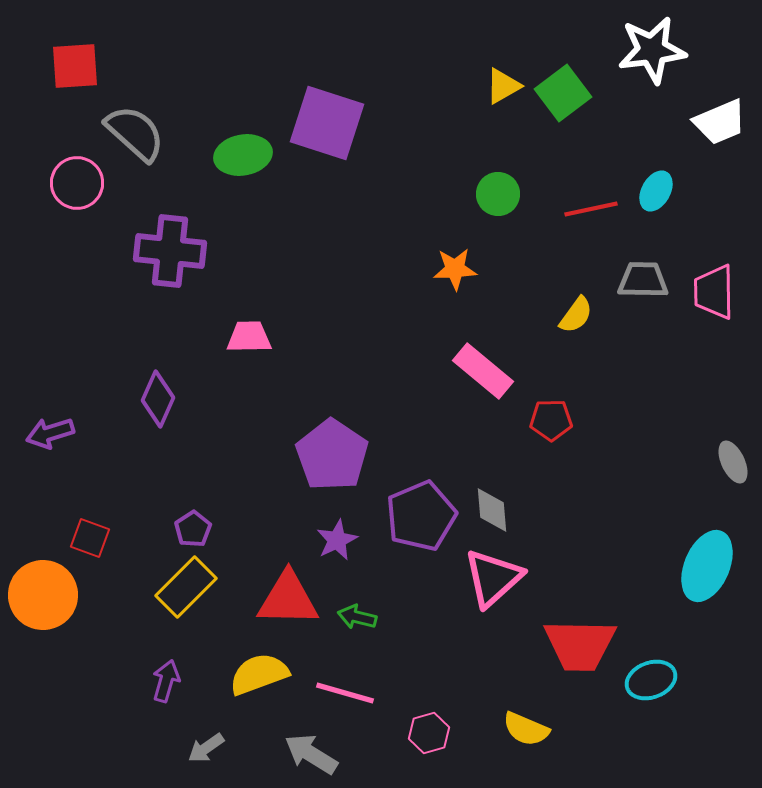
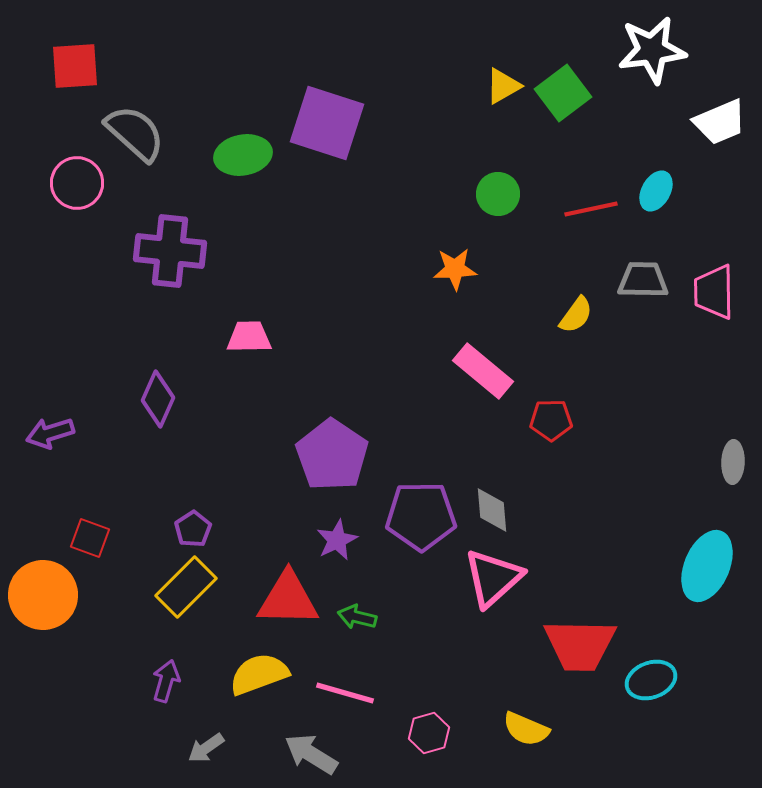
gray ellipse at (733, 462): rotated 27 degrees clockwise
purple pentagon at (421, 516): rotated 22 degrees clockwise
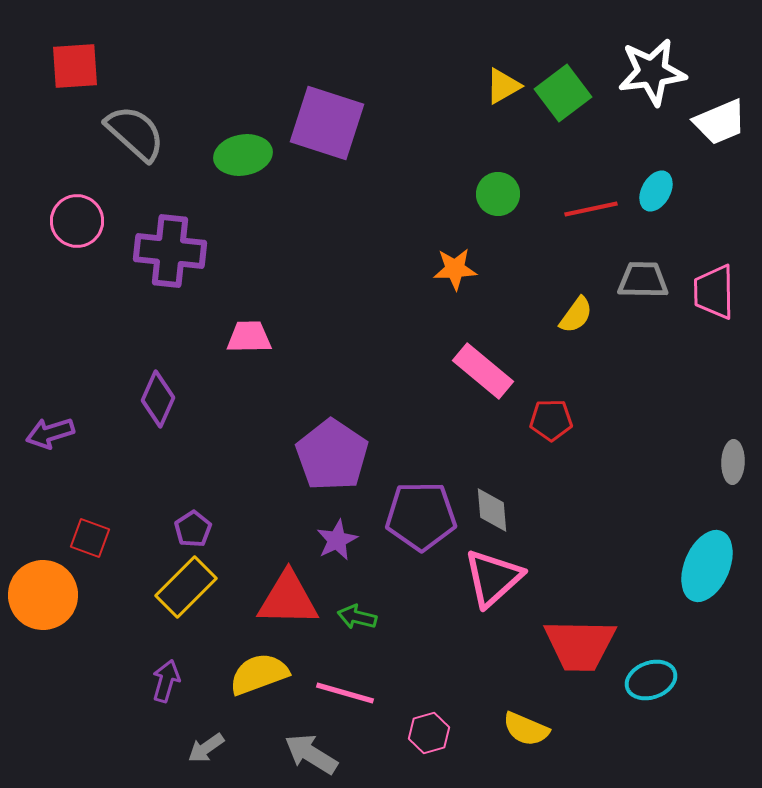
white star at (652, 50): moved 22 px down
pink circle at (77, 183): moved 38 px down
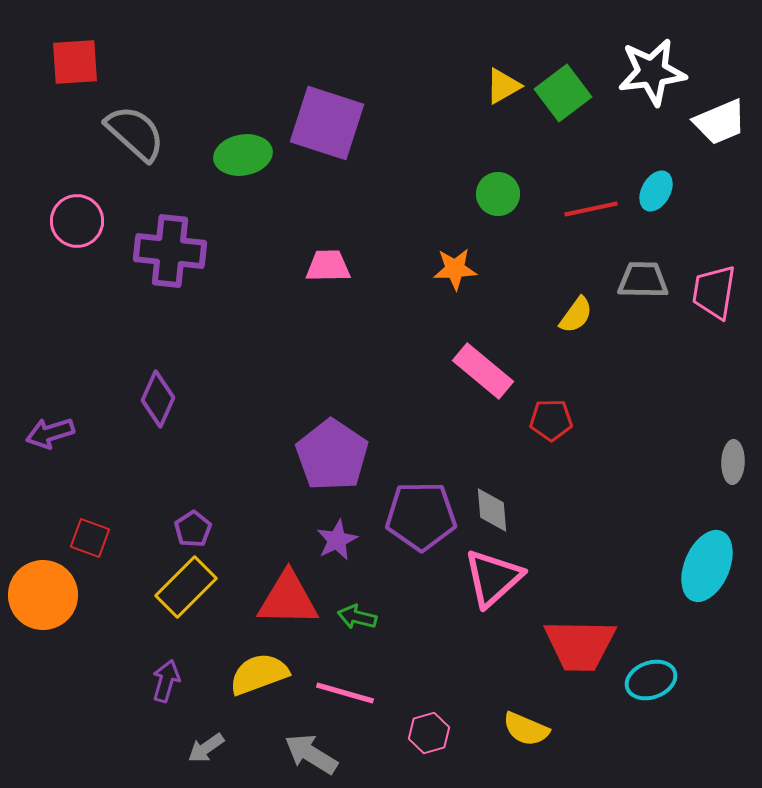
red square at (75, 66): moved 4 px up
pink trapezoid at (714, 292): rotated 10 degrees clockwise
pink trapezoid at (249, 337): moved 79 px right, 71 px up
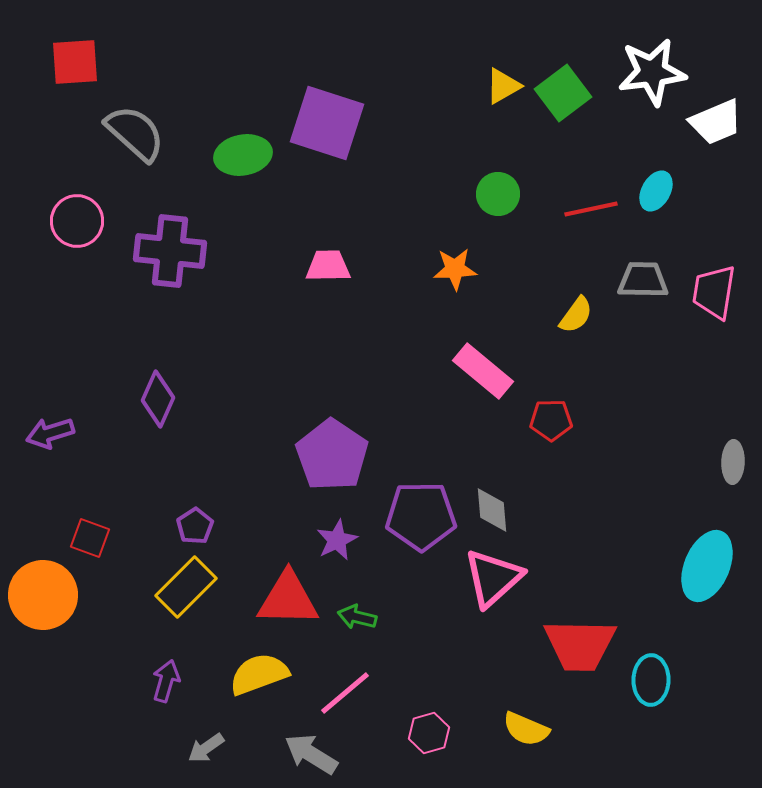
white trapezoid at (720, 122): moved 4 px left
purple pentagon at (193, 529): moved 2 px right, 3 px up
cyan ellipse at (651, 680): rotated 69 degrees counterclockwise
pink line at (345, 693): rotated 56 degrees counterclockwise
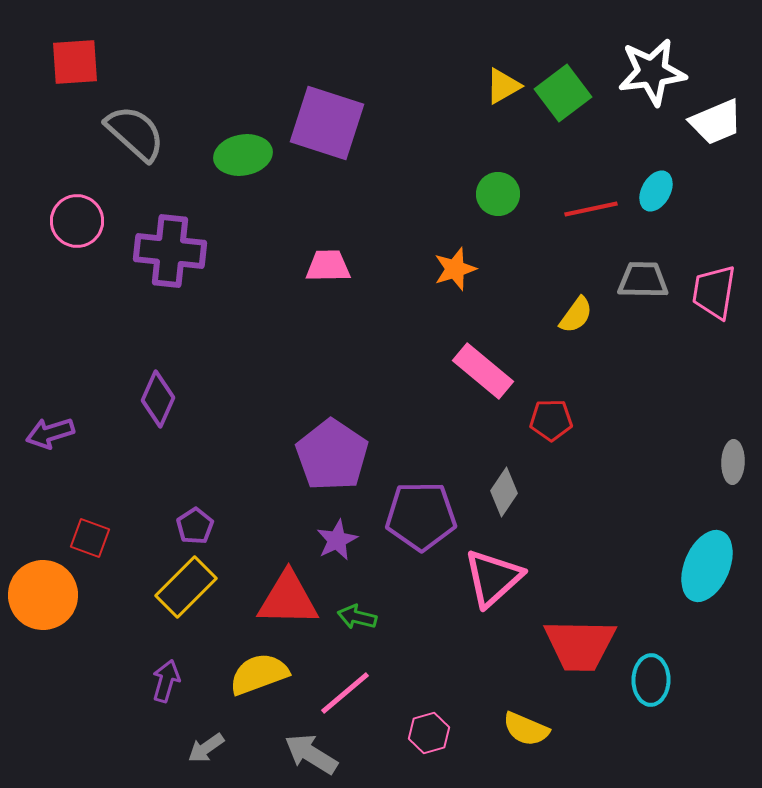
orange star at (455, 269): rotated 15 degrees counterclockwise
gray diamond at (492, 510): moved 12 px right, 18 px up; rotated 39 degrees clockwise
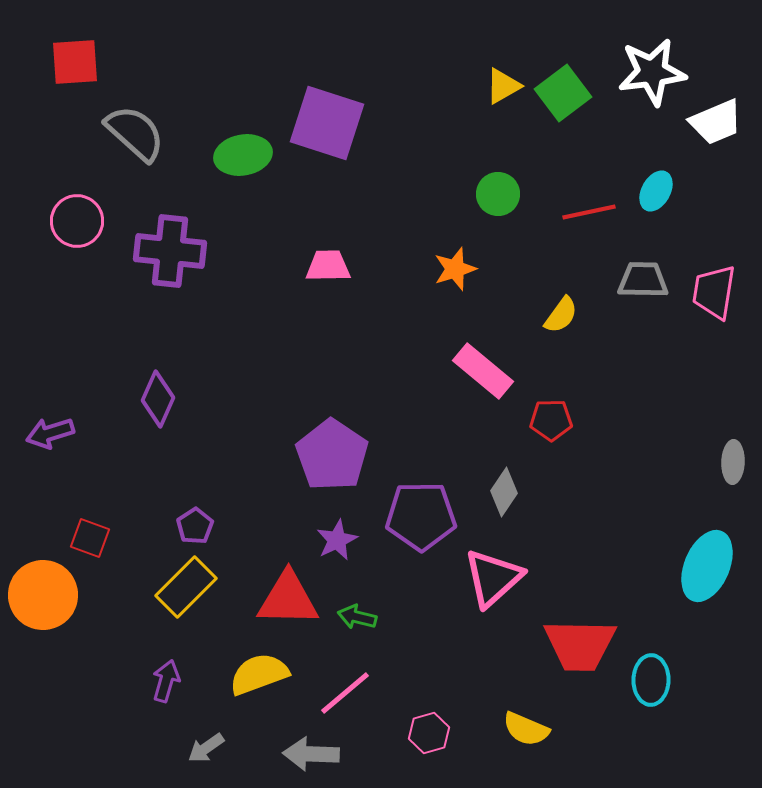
red line at (591, 209): moved 2 px left, 3 px down
yellow semicircle at (576, 315): moved 15 px left
gray arrow at (311, 754): rotated 30 degrees counterclockwise
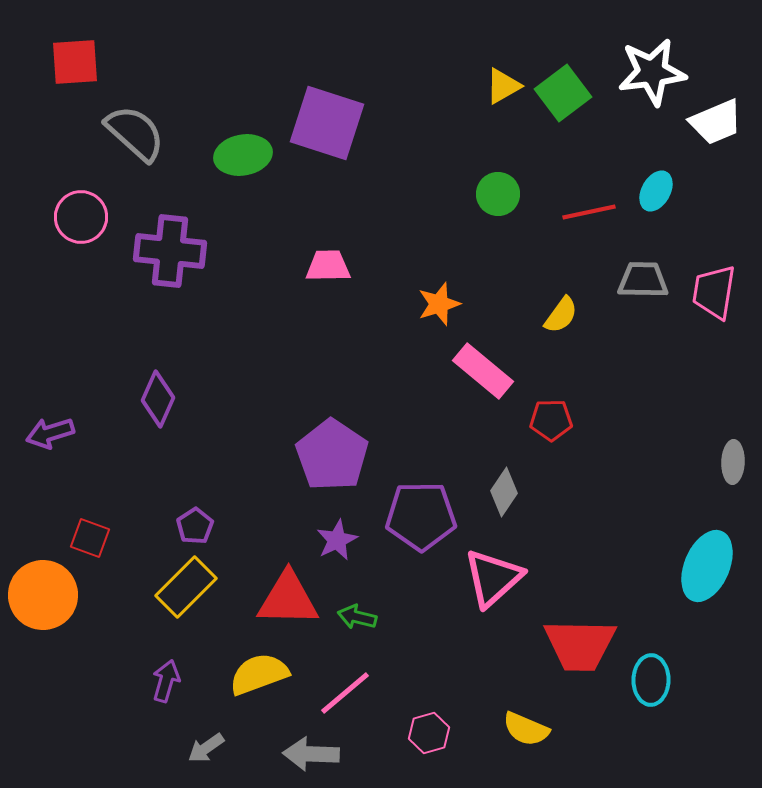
pink circle at (77, 221): moved 4 px right, 4 px up
orange star at (455, 269): moved 16 px left, 35 px down
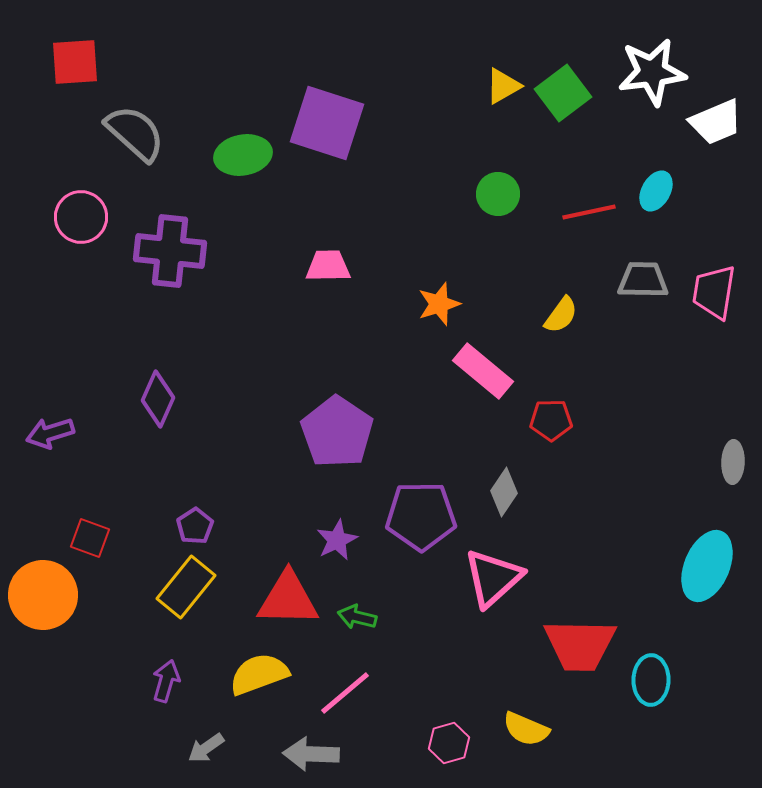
purple pentagon at (332, 455): moved 5 px right, 23 px up
yellow rectangle at (186, 587): rotated 6 degrees counterclockwise
pink hexagon at (429, 733): moved 20 px right, 10 px down
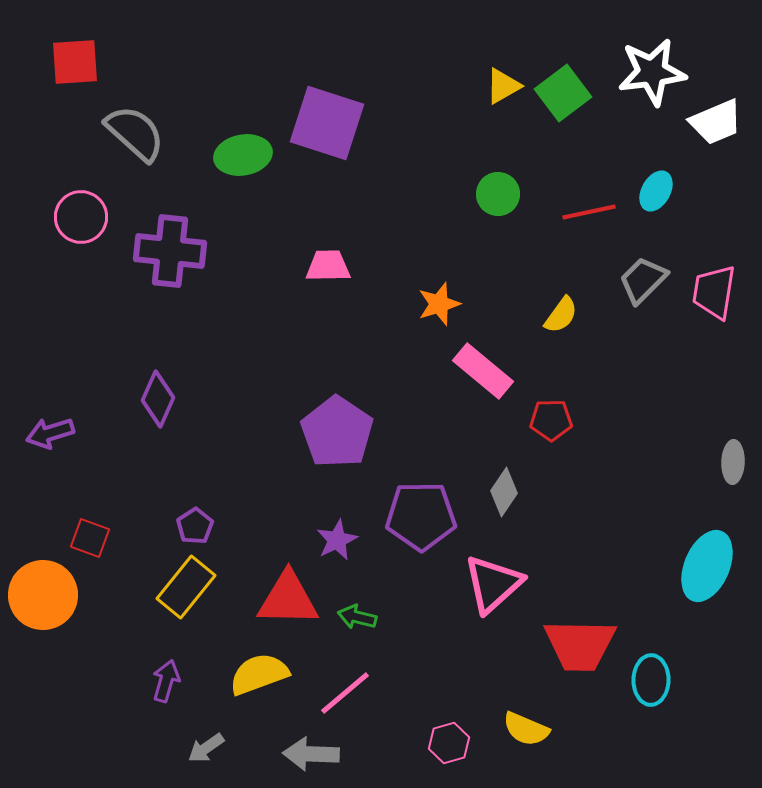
gray trapezoid at (643, 280): rotated 46 degrees counterclockwise
pink triangle at (493, 578): moved 6 px down
